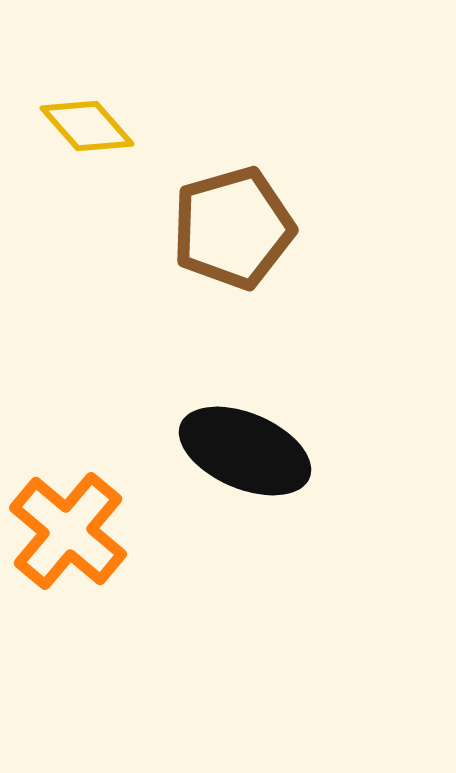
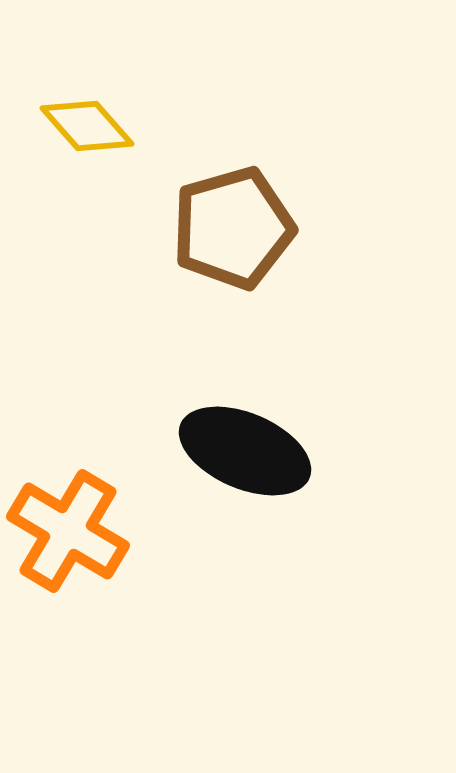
orange cross: rotated 9 degrees counterclockwise
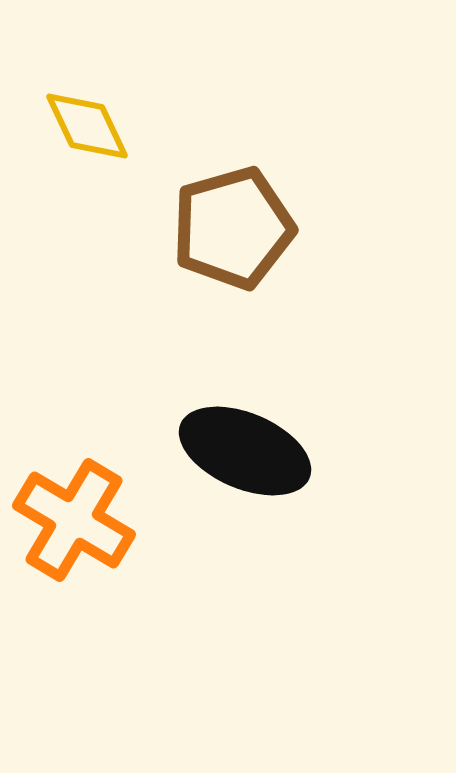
yellow diamond: rotated 16 degrees clockwise
orange cross: moved 6 px right, 11 px up
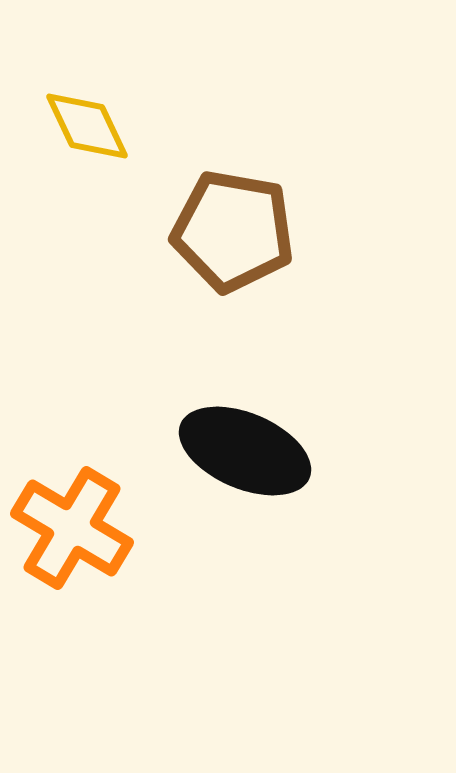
brown pentagon: moved 3 px down; rotated 26 degrees clockwise
orange cross: moved 2 px left, 8 px down
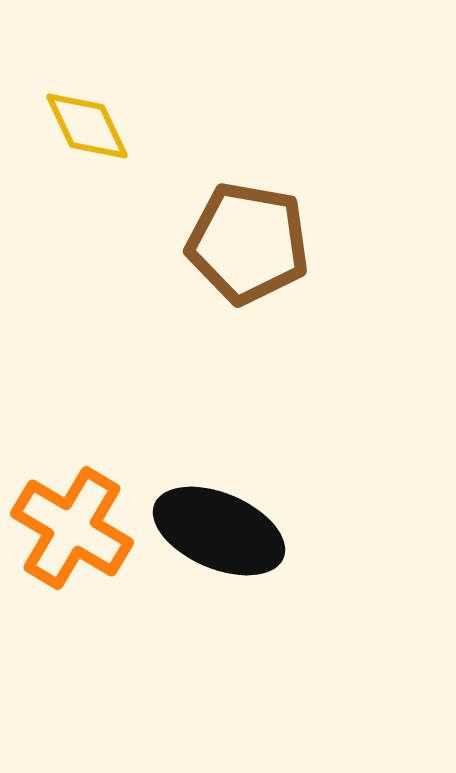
brown pentagon: moved 15 px right, 12 px down
black ellipse: moved 26 px left, 80 px down
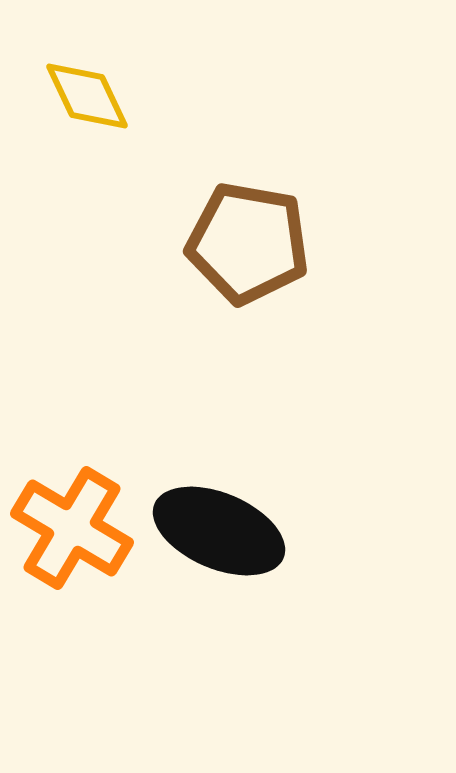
yellow diamond: moved 30 px up
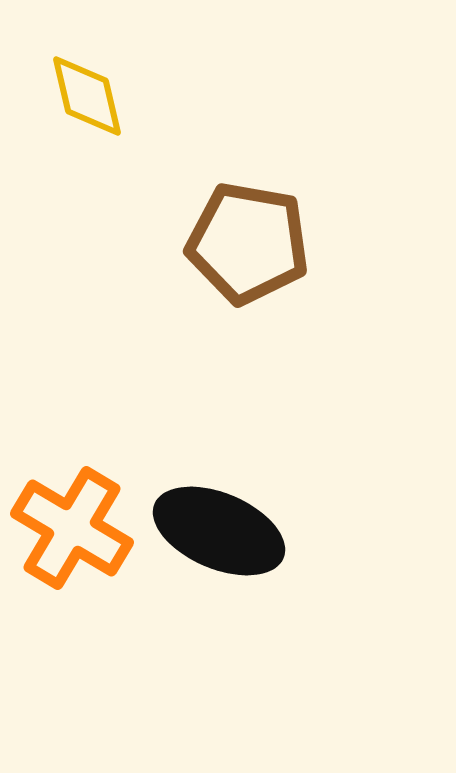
yellow diamond: rotated 12 degrees clockwise
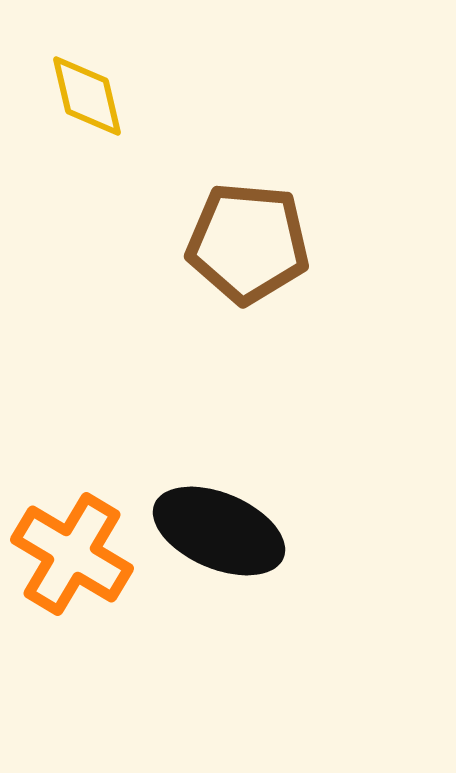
brown pentagon: rotated 5 degrees counterclockwise
orange cross: moved 26 px down
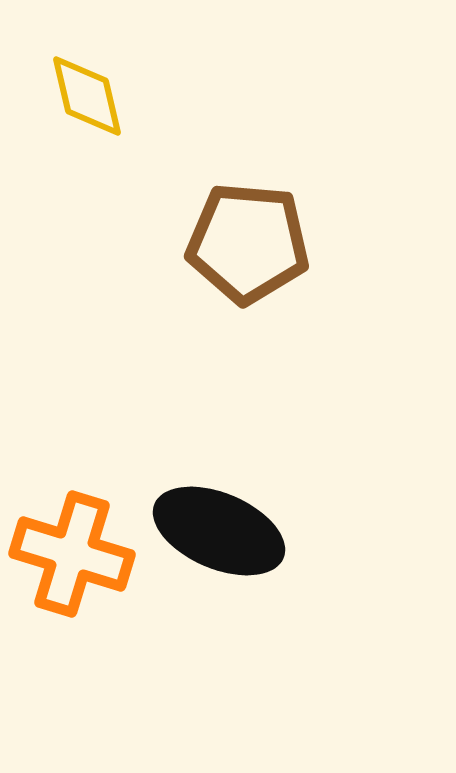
orange cross: rotated 14 degrees counterclockwise
